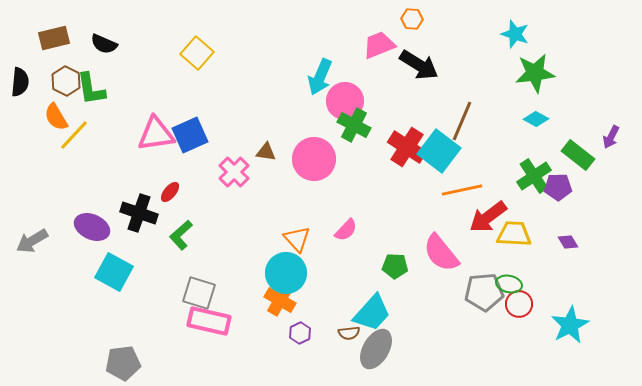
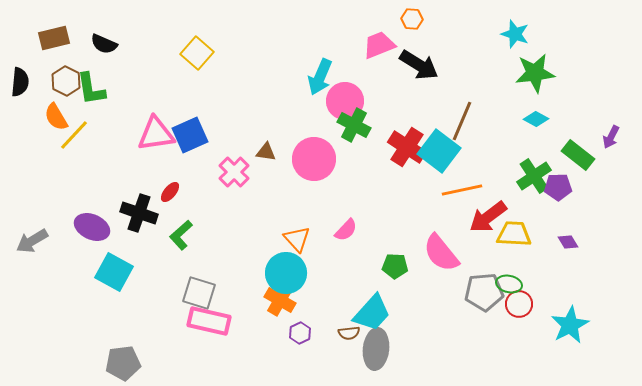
gray ellipse at (376, 349): rotated 24 degrees counterclockwise
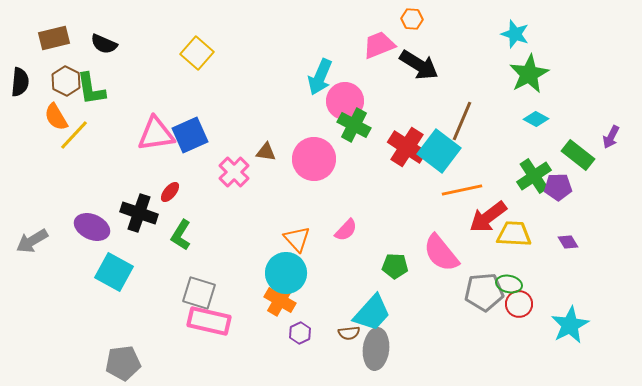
green star at (535, 73): moved 6 px left, 1 px down; rotated 21 degrees counterclockwise
green L-shape at (181, 235): rotated 16 degrees counterclockwise
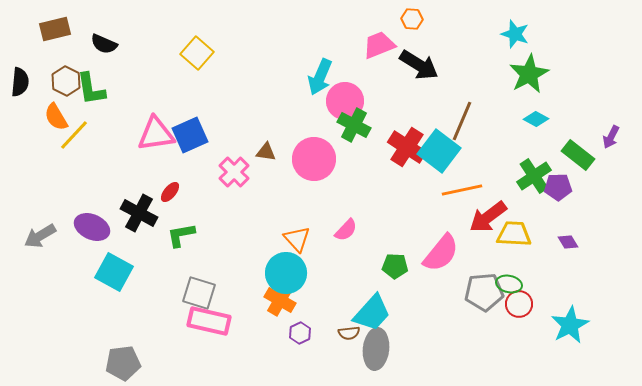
brown rectangle at (54, 38): moved 1 px right, 9 px up
black cross at (139, 213): rotated 9 degrees clockwise
green L-shape at (181, 235): rotated 48 degrees clockwise
gray arrow at (32, 241): moved 8 px right, 5 px up
pink semicircle at (441, 253): rotated 102 degrees counterclockwise
